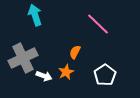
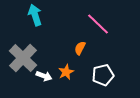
orange semicircle: moved 5 px right, 4 px up
gray cross: rotated 20 degrees counterclockwise
white pentagon: moved 2 px left; rotated 20 degrees clockwise
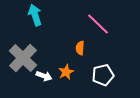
orange semicircle: rotated 24 degrees counterclockwise
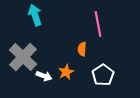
pink line: rotated 35 degrees clockwise
orange semicircle: moved 2 px right, 1 px down
gray cross: moved 1 px up
white pentagon: rotated 20 degrees counterclockwise
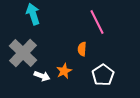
cyan arrow: moved 2 px left, 1 px up
pink line: moved 1 px left, 2 px up; rotated 15 degrees counterclockwise
gray cross: moved 4 px up
orange star: moved 2 px left, 1 px up
white arrow: moved 2 px left
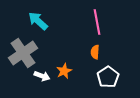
cyan arrow: moved 5 px right, 7 px down; rotated 30 degrees counterclockwise
pink line: rotated 15 degrees clockwise
orange semicircle: moved 13 px right, 3 px down
gray cross: rotated 12 degrees clockwise
white pentagon: moved 5 px right, 2 px down
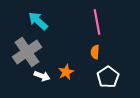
gray cross: moved 4 px right, 1 px up
orange star: moved 2 px right, 1 px down
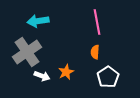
cyan arrow: rotated 50 degrees counterclockwise
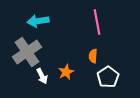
orange semicircle: moved 2 px left, 4 px down
white arrow: rotated 42 degrees clockwise
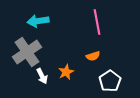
orange semicircle: rotated 112 degrees counterclockwise
white pentagon: moved 2 px right, 4 px down
